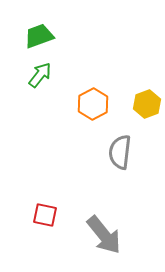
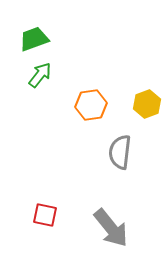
green trapezoid: moved 5 px left, 3 px down
orange hexagon: moved 2 px left, 1 px down; rotated 20 degrees clockwise
gray arrow: moved 7 px right, 7 px up
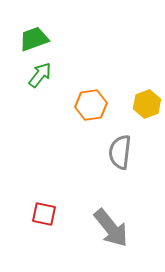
red square: moved 1 px left, 1 px up
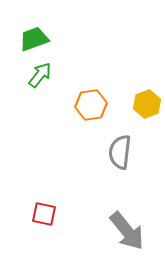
gray arrow: moved 16 px right, 3 px down
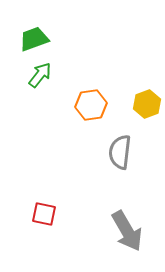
gray arrow: rotated 9 degrees clockwise
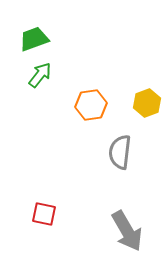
yellow hexagon: moved 1 px up
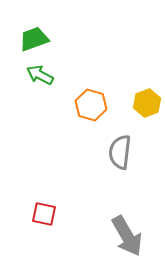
green arrow: rotated 100 degrees counterclockwise
orange hexagon: rotated 24 degrees clockwise
gray arrow: moved 5 px down
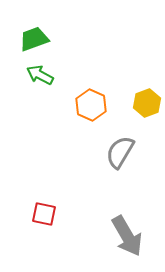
orange hexagon: rotated 8 degrees clockwise
gray semicircle: rotated 24 degrees clockwise
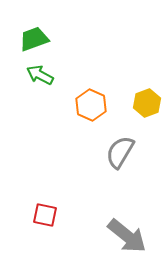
red square: moved 1 px right, 1 px down
gray arrow: rotated 21 degrees counterclockwise
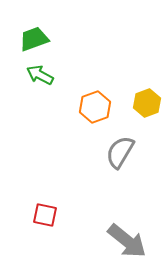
orange hexagon: moved 4 px right, 2 px down; rotated 16 degrees clockwise
gray arrow: moved 5 px down
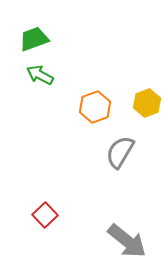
red square: rotated 35 degrees clockwise
